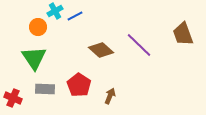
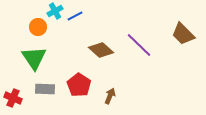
brown trapezoid: rotated 25 degrees counterclockwise
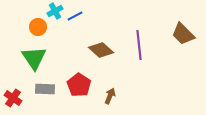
purple line: rotated 40 degrees clockwise
red cross: rotated 12 degrees clockwise
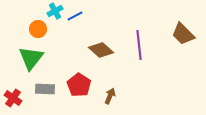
orange circle: moved 2 px down
green triangle: moved 3 px left; rotated 12 degrees clockwise
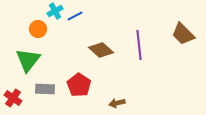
green triangle: moved 3 px left, 2 px down
brown arrow: moved 7 px right, 7 px down; rotated 126 degrees counterclockwise
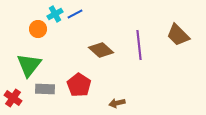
cyan cross: moved 3 px down
blue line: moved 2 px up
brown trapezoid: moved 5 px left, 1 px down
green triangle: moved 1 px right, 5 px down
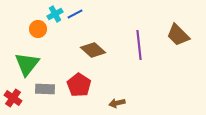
brown diamond: moved 8 px left
green triangle: moved 2 px left, 1 px up
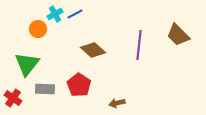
purple line: rotated 12 degrees clockwise
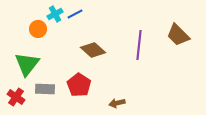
red cross: moved 3 px right, 1 px up
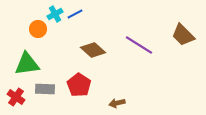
brown trapezoid: moved 5 px right
purple line: rotated 64 degrees counterclockwise
green triangle: rotated 44 degrees clockwise
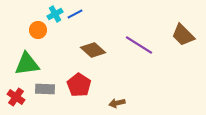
orange circle: moved 1 px down
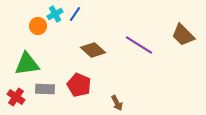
blue line: rotated 28 degrees counterclockwise
orange circle: moved 4 px up
red pentagon: rotated 10 degrees counterclockwise
brown arrow: rotated 105 degrees counterclockwise
